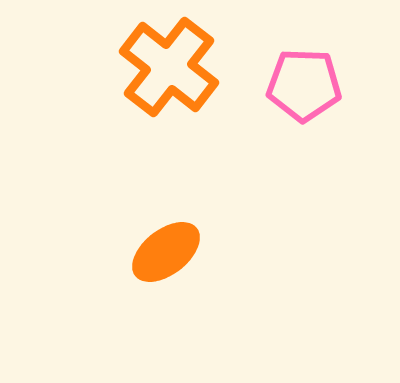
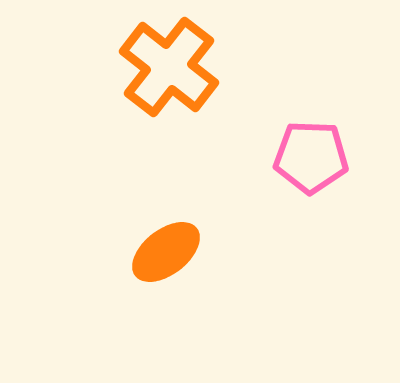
pink pentagon: moved 7 px right, 72 px down
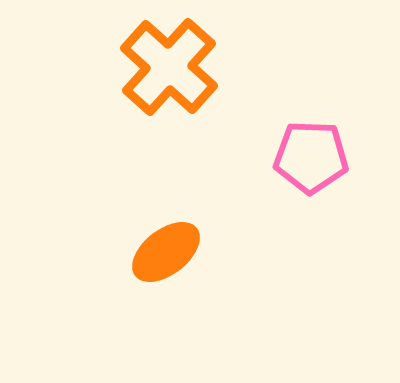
orange cross: rotated 4 degrees clockwise
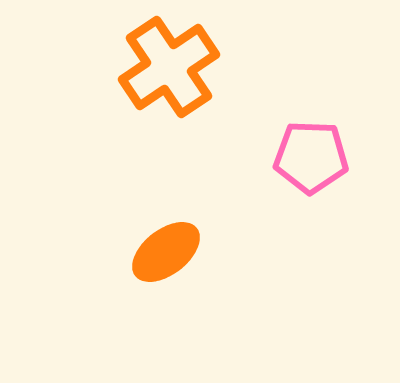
orange cross: rotated 14 degrees clockwise
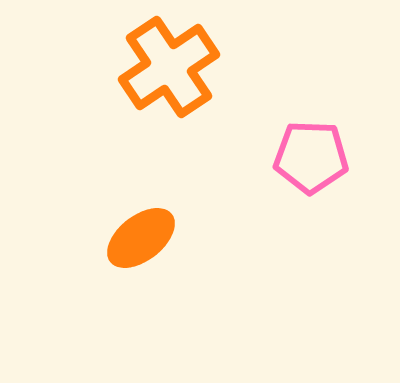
orange ellipse: moved 25 px left, 14 px up
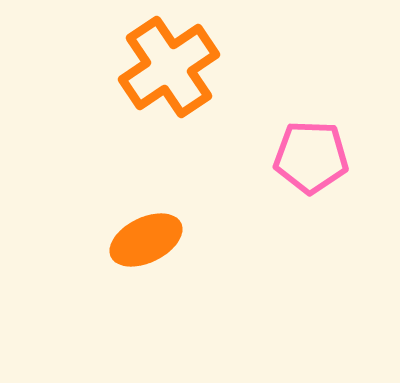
orange ellipse: moved 5 px right, 2 px down; rotated 12 degrees clockwise
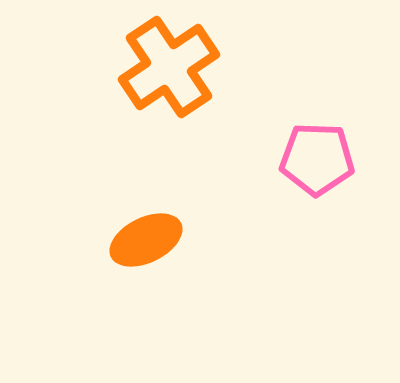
pink pentagon: moved 6 px right, 2 px down
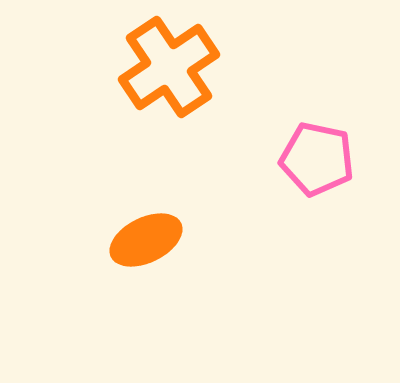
pink pentagon: rotated 10 degrees clockwise
